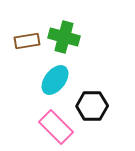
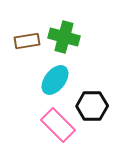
pink rectangle: moved 2 px right, 2 px up
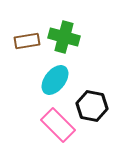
black hexagon: rotated 12 degrees clockwise
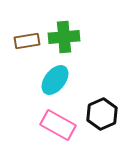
green cross: rotated 20 degrees counterclockwise
black hexagon: moved 10 px right, 8 px down; rotated 24 degrees clockwise
pink rectangle: rotated 16 degrees counterclockwise
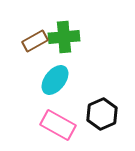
brown rectangle: moved 8 px right; rotated 20 degrees counterclockwise
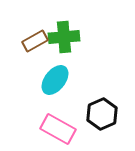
pink rectangle: moved 4 px down
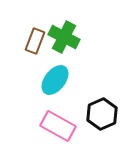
green cross: rotated 32 degrees clockwise
brown rectangle: rotated 40 degrees counterclockwise
pink rectangle: moved 3 px up
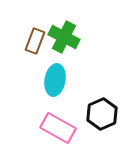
cyan ellipse: rotated 28 degrees counterclockwise
pink rectangle: moved 2 px down
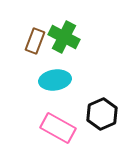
cyan ellipse: rotated 72 degrees clockwise
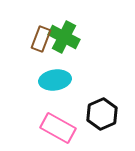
brown rectangle: moved 6 px right, 2 px up
